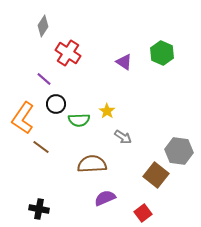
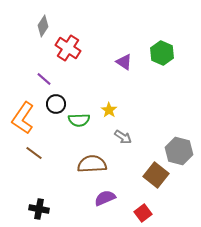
red cross: moved 5 px up
yellow star: moved 2 px right, 1 px up
brown line: moved 7 px left, 6 px down
gray hexagon: rotated 8 degrees clockwise
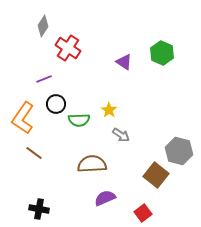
purple line: rotated 63 degrees counterclockwise
gray arrow: moved 2 px left, 2 px up
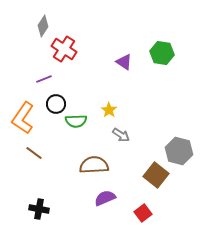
red cross: moved 4 px left, 1 px down
green hexagon: rotated 15 degrees counterclockwise
green semicircle: moved 3 px left, 1 px down
brown semicircle: moved 2 px right, 1 px down
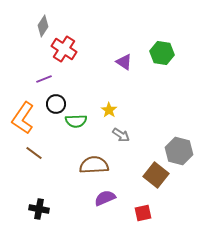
red square: rotated 24 degrees clockwise
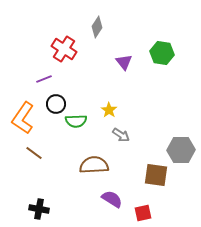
gray diamond: moved 54 px right, 1 px down
purple triangle: rotated 18 degrees clockwise
gray hexagon: moved 2 px right, 1 px up; rotated 16 degrees counterclockwise
brown square: rotated 30 degrees counterclockwise
purple semicircle: moved 7 px right, 1 px down; rotated 55 degrees clockwise
